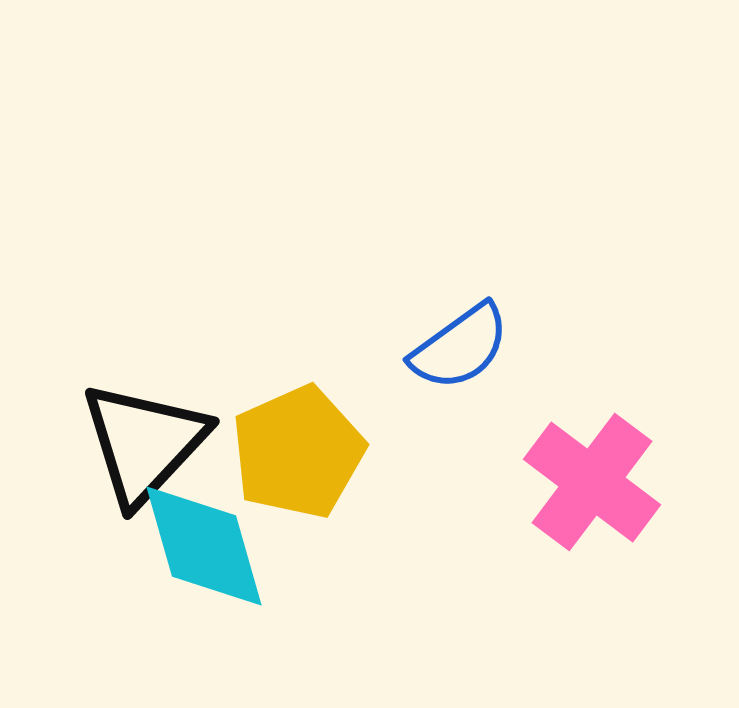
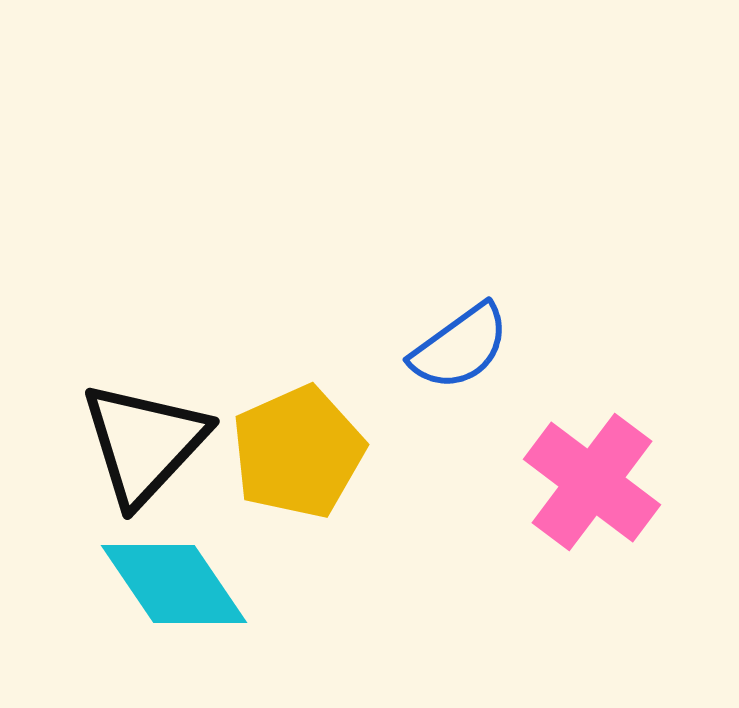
cyan diamond: moved 30 px left, 38 px down; rotated 18 degrees counterclockwise
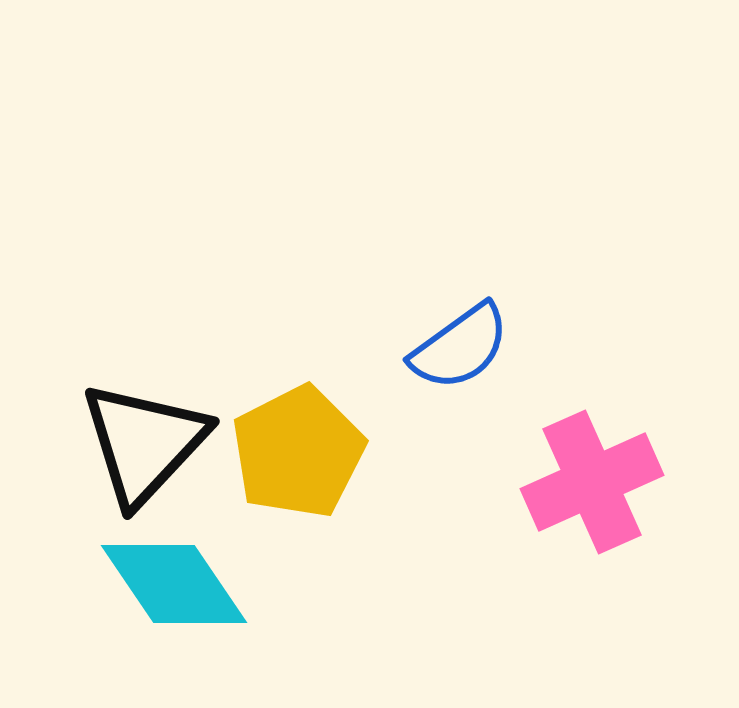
yellow pentagon: rotated 3 degrees counterclockwise
pink cross: rotated 29 degrees clockwise
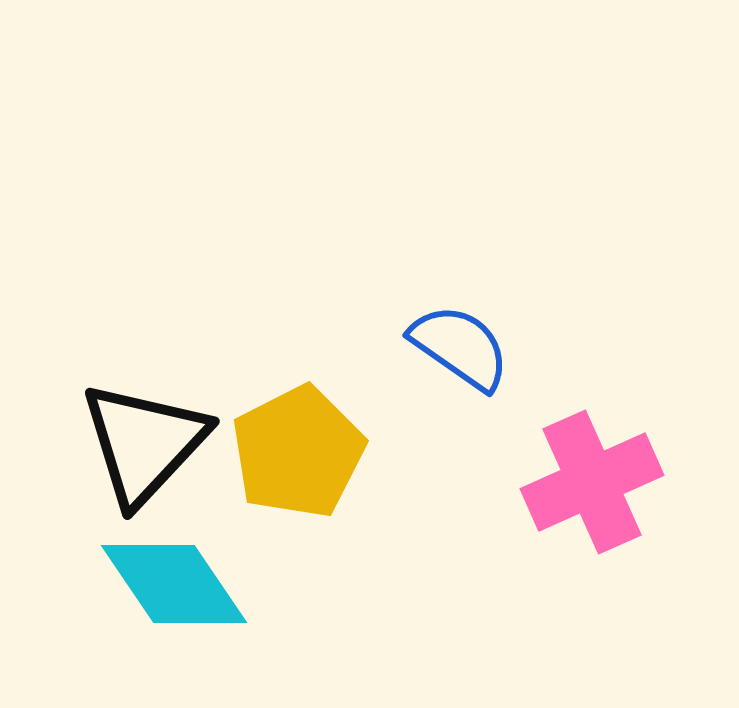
blue semicircle: rotated 109 degrees counterclockwise
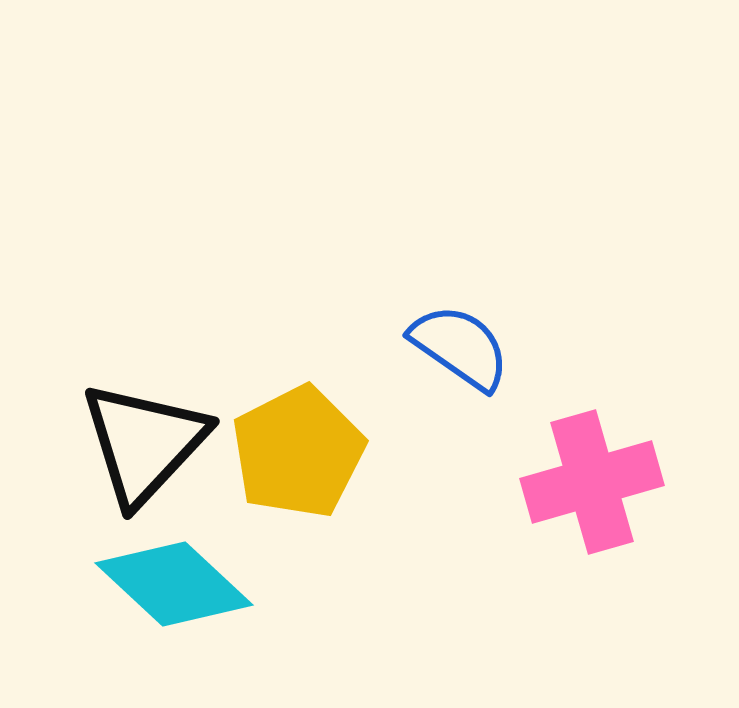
pink cross: rotated 8 degrees clockwise
cyan diamond: rotated 13 degrees counterclockwise
